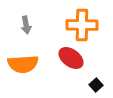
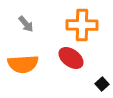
gray arrow: moved 1 px up; rotated 30 degrees counterclockwise
black square: moved 6 px right, 1 px up
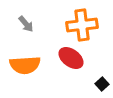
orange cross: rotated 8 degrees counterclockwise
orange semicircle: moved 2 px right, 1 px down
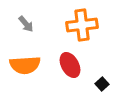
red ellipse: moved 1 px left, 7 px down; rotated 25 degrees clockwise
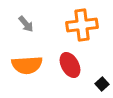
orange semicircle: moved 2 px right
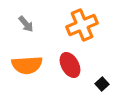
orange cross: rotated 16 degrees counterclockwise
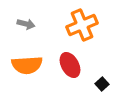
gray arrow: rotated 36 degrees counterclockwise
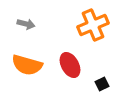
orange cross: moved 11 px right
orange semicircle: rotated 20 degrees clockwise
black square: rotated 16 degrees clockwise
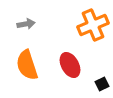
gray arrow: rotated 24 degrees counterclockwise
orange semicircle: rotated 56 degrees clockwise
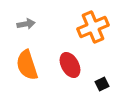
orange cross: moved 2 px down
